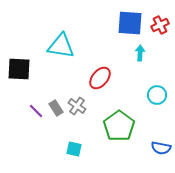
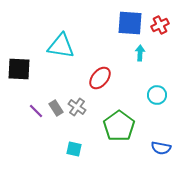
gray cross: moved 1 px down
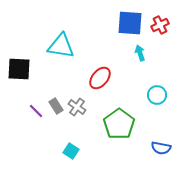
cyan arrow: rotated 21 degrees counterclockwise
gray rectangle: moved 2 px up
green pentagon: moved 2 px up
cyan square: moved 3 px left, 2 px down; rotated 21 degrees clockwise
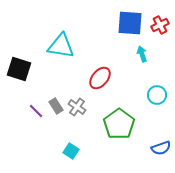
cyan arrow: moved 2 px right, 1 px down
black square: rotated 15 degrees clockwise
blue semicircle: rotated 30 degrees counterclockwise
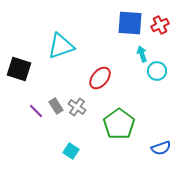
cyan triangle: rotated 28 degrees counterclockwise
cyan circle: moved 24 px up
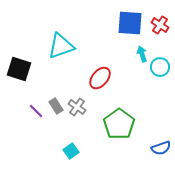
red cross: rotated 30 degrees counterclockwise
cyan circle: moved 3 px right, 4 px up
cyan square: rotated 21 degrees clockwise
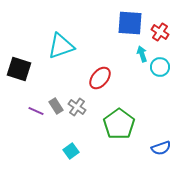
red cross: moved 7 px down
purple line: rotated 21 degrees counterclockwise
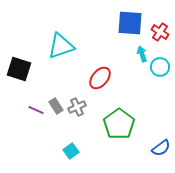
gray cross: rotated 30 degrees clockwise
purple line: moved 1 px up
blue semicircle: rotated 18 degrees counterclockwise
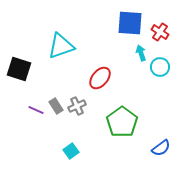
cyan arrow: moved 1 px left, 1 px up
gray cross: moved 1 px up
green pentagon: moved 3 px right, 2 px up
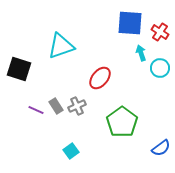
cyan circle: moved 1 px down
